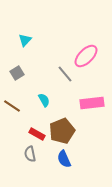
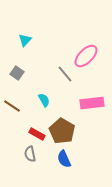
gray square: rotated 24 degrees counterclockwise
brown pentagon: rotated 20 degrees counterclockwise
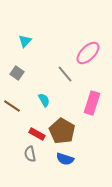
cyan triangle: moved 1 px down
pink ellipse: moved 2 px right, 3 px up
pink rectangle: rotated 65 degrees counterclockwise
blue semicircle: moved 1 px right; rotated 48 degrees counterclockwise
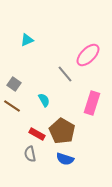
cyan triangle: moved 2 px right, 1 px up; rotated 24 degrees clockwise
pink ellipse: moved 2 px down
gray square: moved 3 px left, 11 px down
